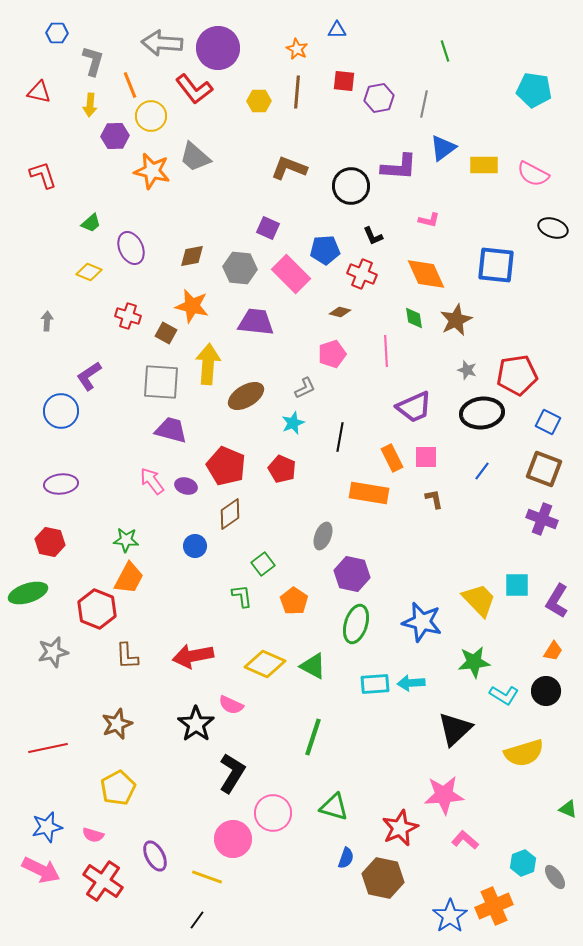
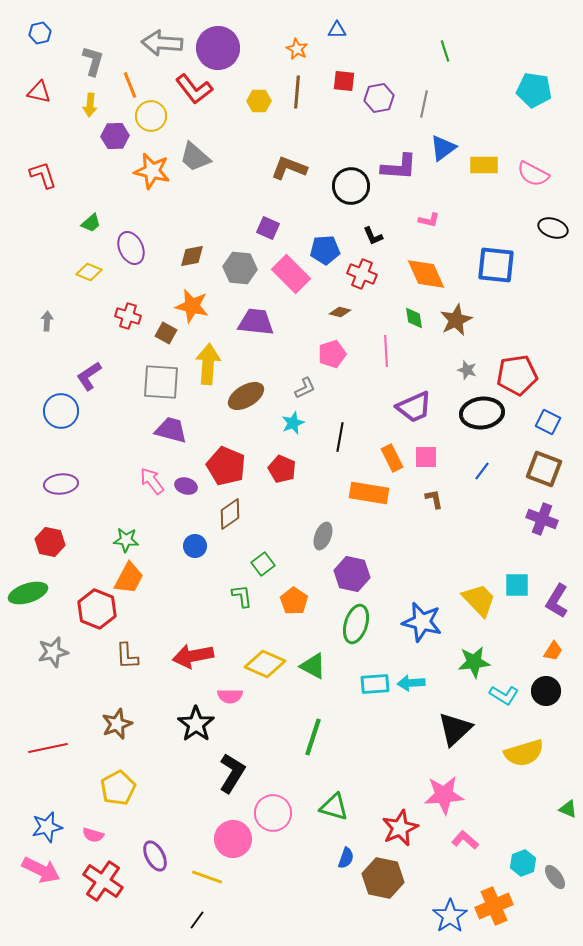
blue hexagon at (57, 33): moved 17 px left; rotated 15 degrees counterclockwise
pink semicircle at (231, 705): moved 1 px left, 9 px up; rotated 25 degrees counterclockwise
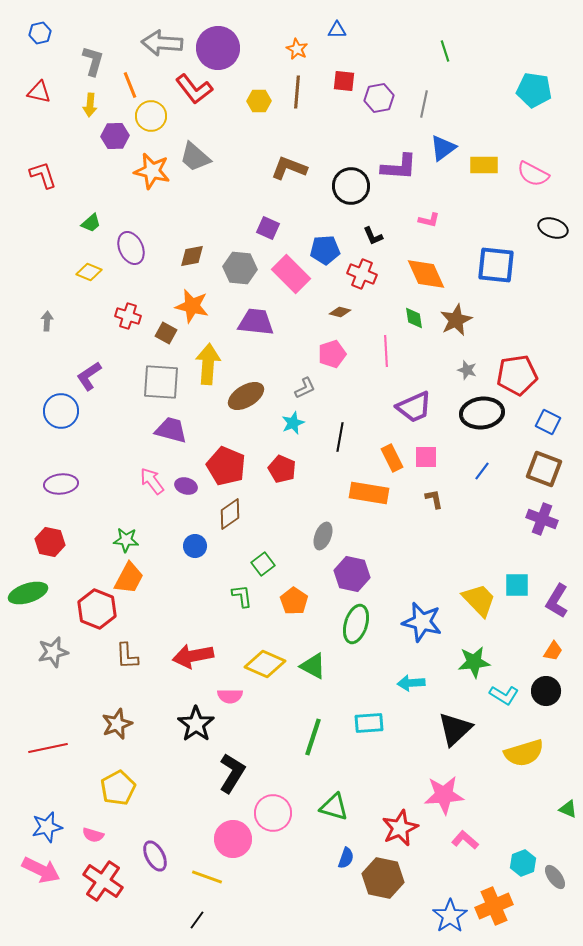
cyan rectangle at (375, 684): moved 6 px left, 39 px down
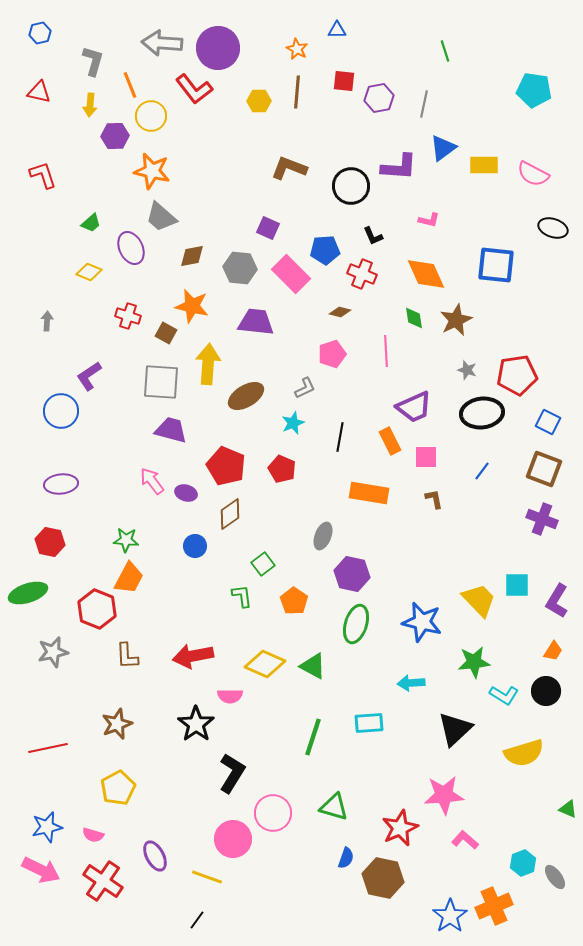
gray trapezoid at (195, 157): moved 34 px left, 60 px down
orange rectangle at (392, 458): moved 2 px left, 17 px up
purple ellipse at (186, 486): moved 7 px down
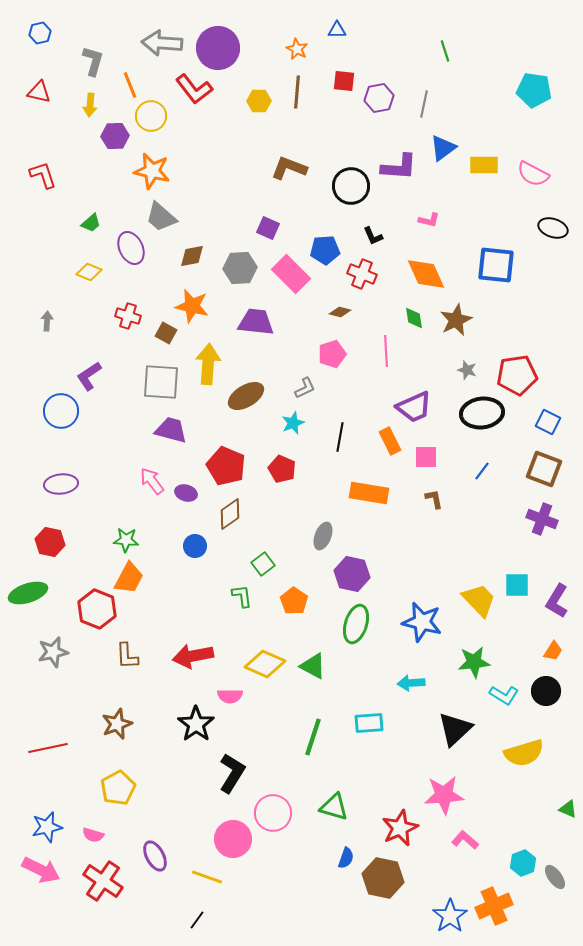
gray hexagon at (240, 268): rotated 8 degrees counterclockwise
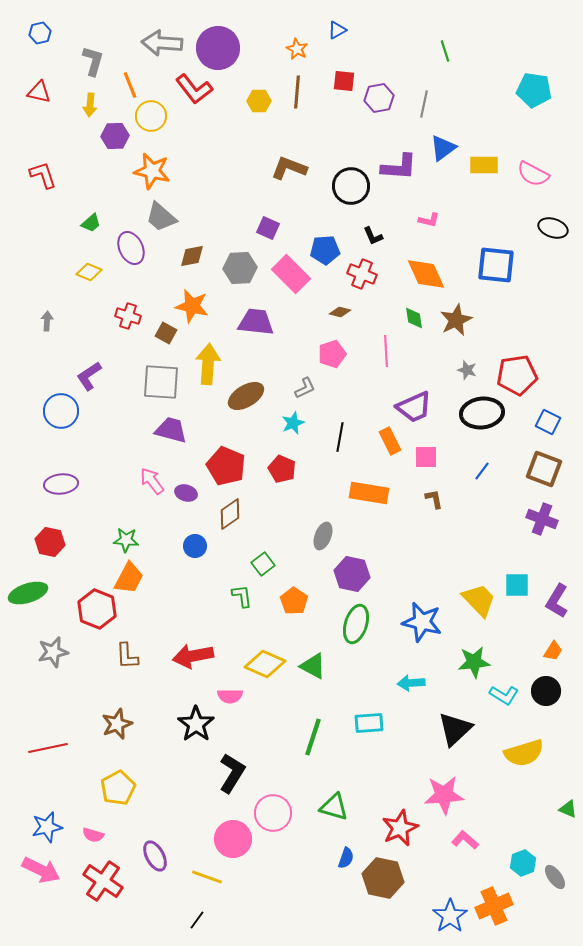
blue triangle at (337, 30): rotated 30 degrees counterclockwise
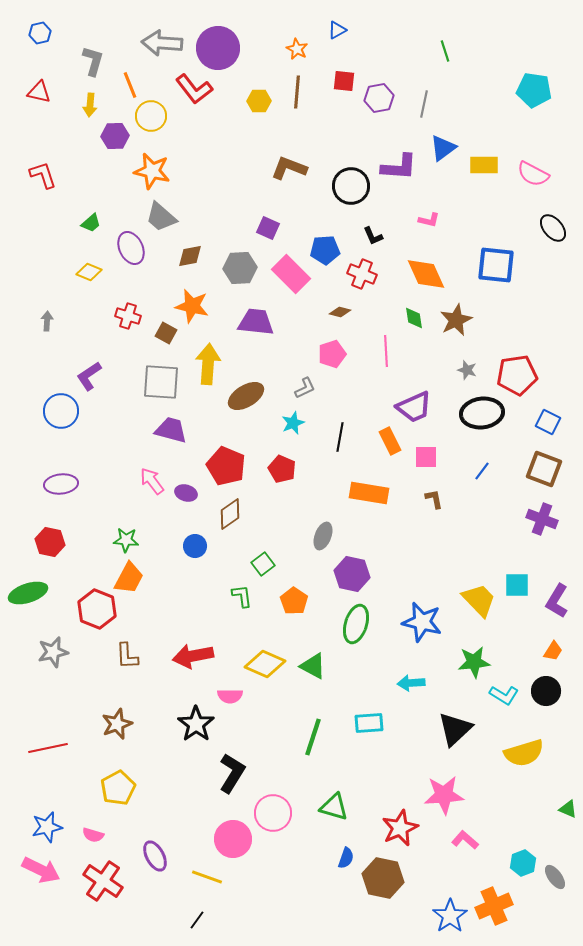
black ellipse at (553, 228): rotated 32 degrees clockwise
brown diamond at (192, 256): moved 2 px left
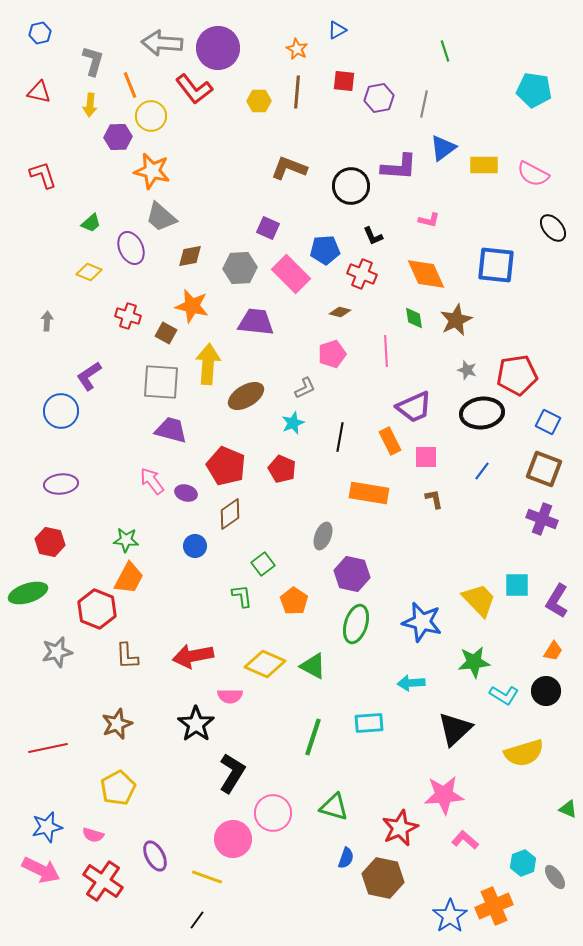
purple hexagon at (115, 136): moved 3 px right, 1 px down
gray star at (53, 652): moved 4 px right
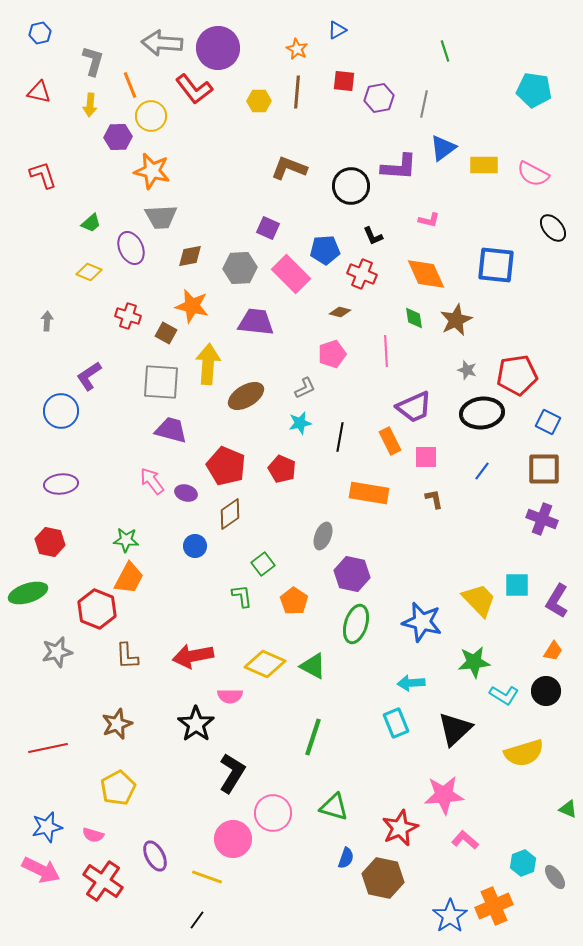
gray trapezoid at (161, 217): rotated 44 degrees counterclockwise
cyan star at (293, 423): moved 7 px right; rotated 10 degrees clockwise
brown square at (544, 469): rotated 21 degrees counterclockwise
cyan rectangle at (369, 723): moved 27 px right; rotated 72 degrees clockwise
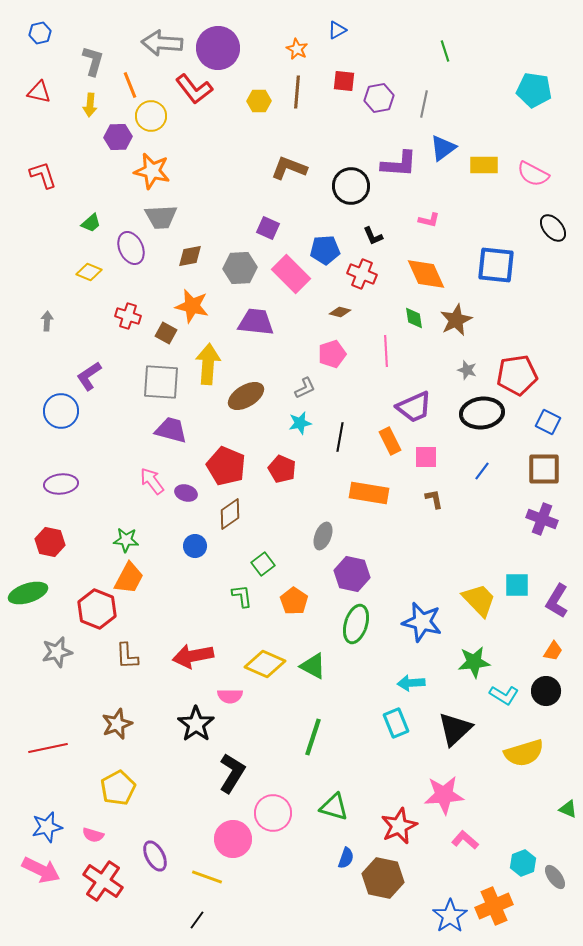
purple L-shape at (399, 167): moved 3 px up
red star at (400, 828): moved 1 px left, 2 px up
